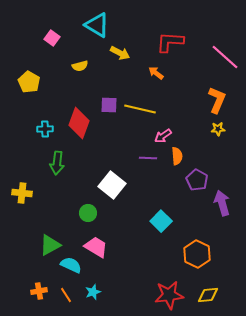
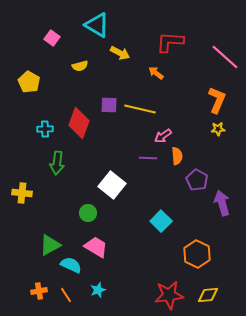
cyan star: moved 5 px right, 2 px up
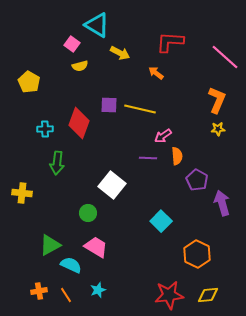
pink square: moved 20 px right, 6 px down
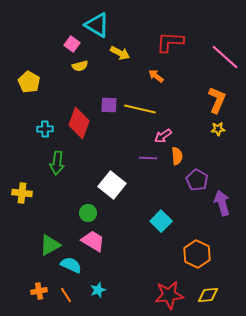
orange arrow: moved 3 px down
pink trapezoid: moved 3 px left, 6 px up
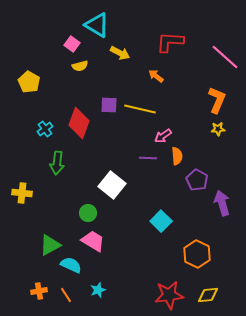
cyan cross: rotated 35 degrees counterclockwise
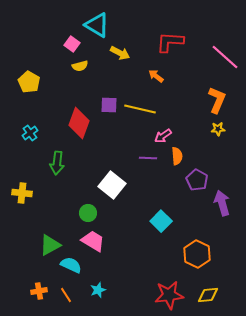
cyan cross: moved 15 px left, 4 px down
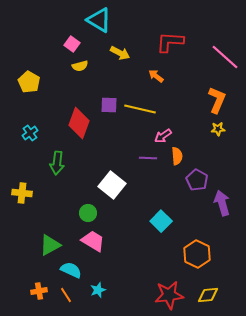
cyan triangle: moved 2 px right, 5 px up
cyan semicircle: moved 5 px down
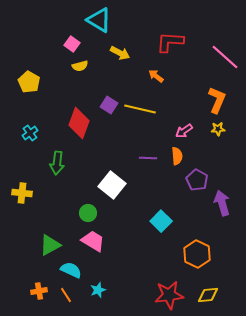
purple square: rotated 30 degrees clockwise
pink arrow: moved 21 px right, 5 px up
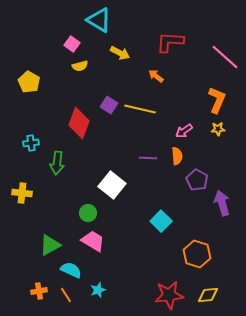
cyan cross: moved 1 px right, 10 px down; rotated 28 degrees clockwise
orange hexagon: rotated 8 degrees counterclockwise
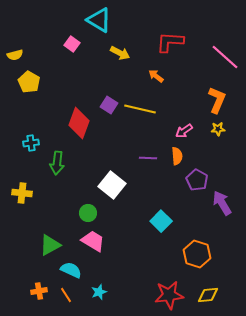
yellow semicircle: moved 65 px left, 11 px up
purple arrow: rotated 15 degrees counterclockwise
cyan star: moved 1 px right, 2 px down
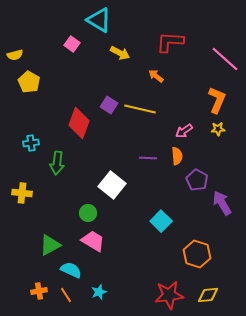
pink line: moved 2 px down
